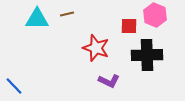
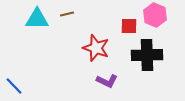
purple L-shape: moved 2 px left
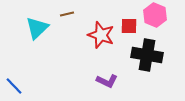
cyan triangle: moved 9 px down; rotated 45 degrees counterclockwise
red star: moved 5 px right, 13 px up
black cross: rotated 12 degrees clockwise
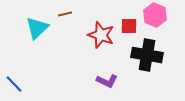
brown line: moved 2 px left
blue line: moved 2 px up
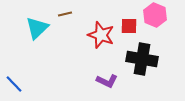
black cross: moved 5 px left, 4 px down
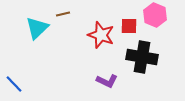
brown line: moved 2 px left
black cross: moved 2 px up
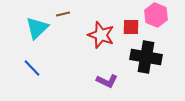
pink hexagon: moved 1 px right
red square: moved 2 px right, 1 px down
black cross: moved 4 px right
blue line: moved 18 px right, 16 px up
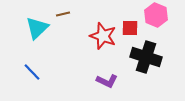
red square: moved 1 px left, 1 px down
red star: moved 2 px right, 1 px down
black cross: rotated 8 degrees clockwise
blue line: moved 4 px down
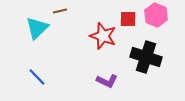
brown line: moved 3 px left, 3 px up
red square: moved 2 px left, 9 px up
blue line: moved 5 px right, 5 px down
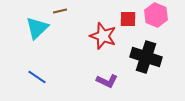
blue line: rotated 12 degrees counterclockwise
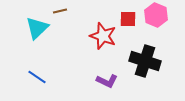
black cross: moved 1 px left, 4 px down
